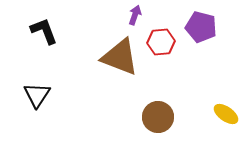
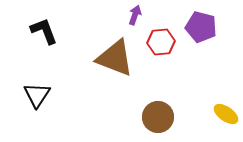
brown triangle: moved 5 px left, 1 px down
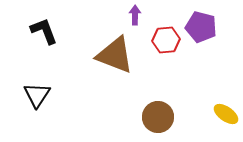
purple arrow: rotated 18 degrees counterclockwise
red hexagon: moved 5 px right, 2 px up
brown triangle: moved 3 px up
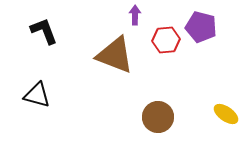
black triangle: rotated 48 degrees counterclockwise
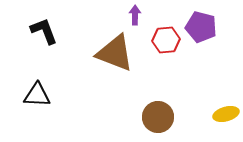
brown triangle: moved 2 px up
black triangle: rotated 12 degrees counterclockwise
yellow ellipse: rotated 50 degrees counterclockwise
